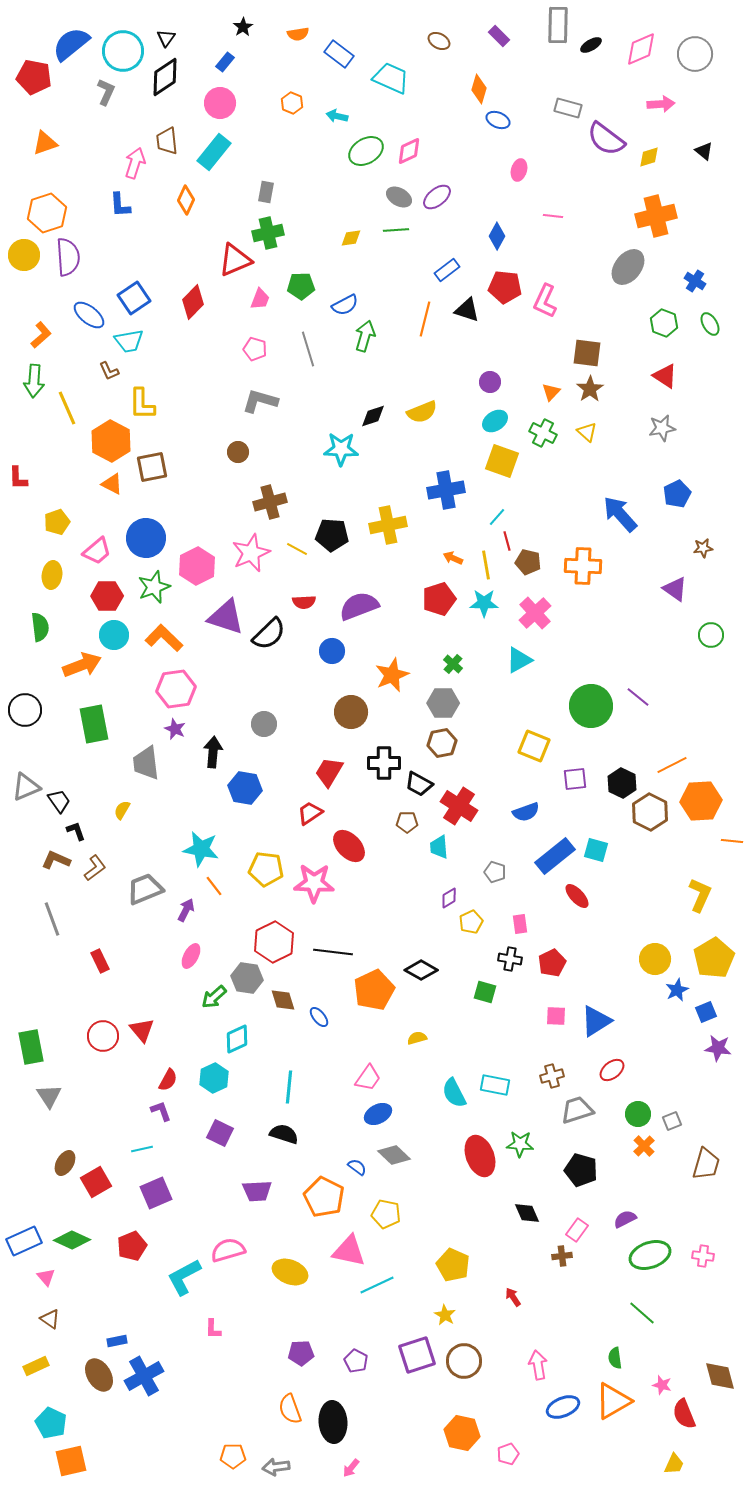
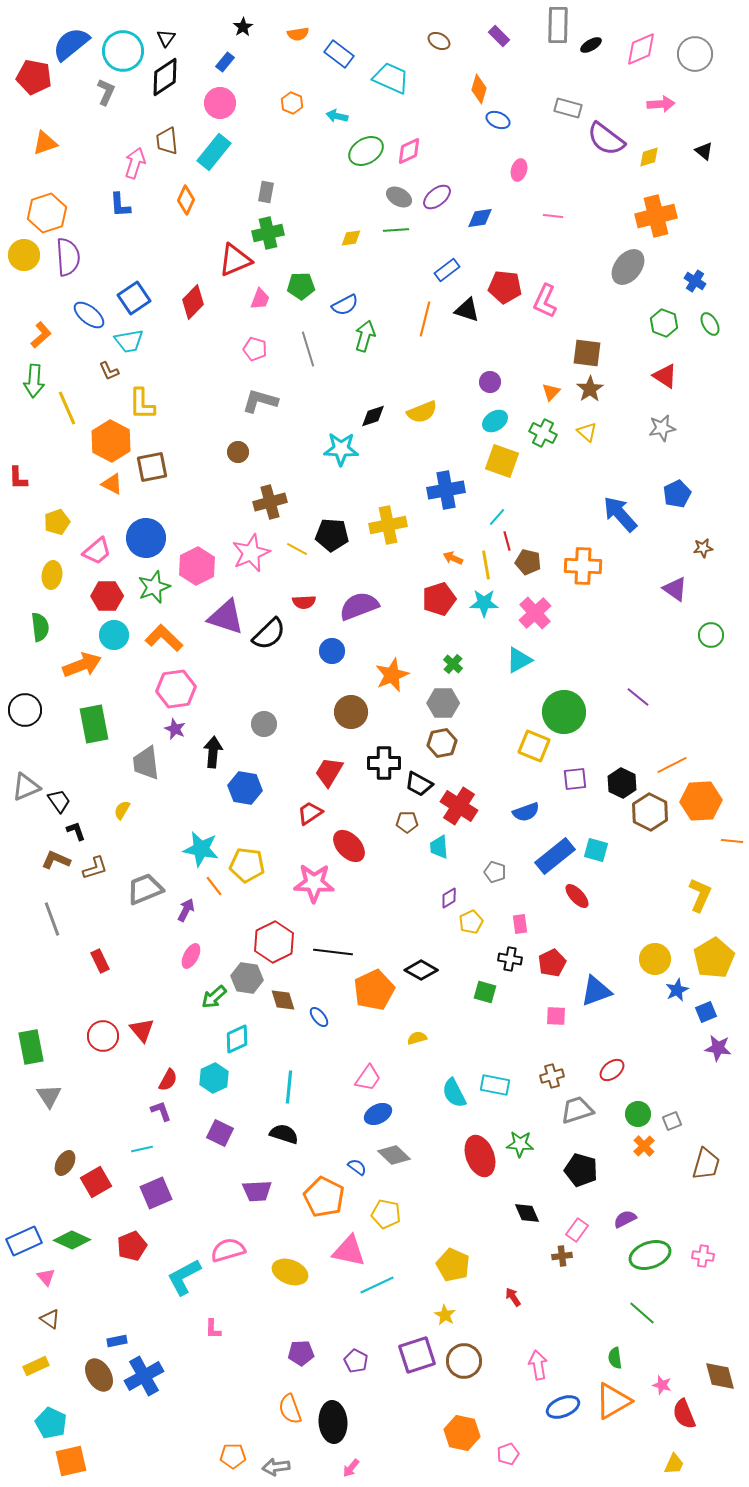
blue diamond at (497, 236): moved 17 px left, 18 px up; rotated 52 degrees clockwise
green circle at (591, 706): moved 27 px left, 6 px down
brown L-shape at (95, 868): rotated 20 degrees clockwise
yellow pentagon at (266, 869): moved 19 px left, 4 px up
blue triangle at (596, 1021): moved 30 px up; rotated 12 degrees clockwise
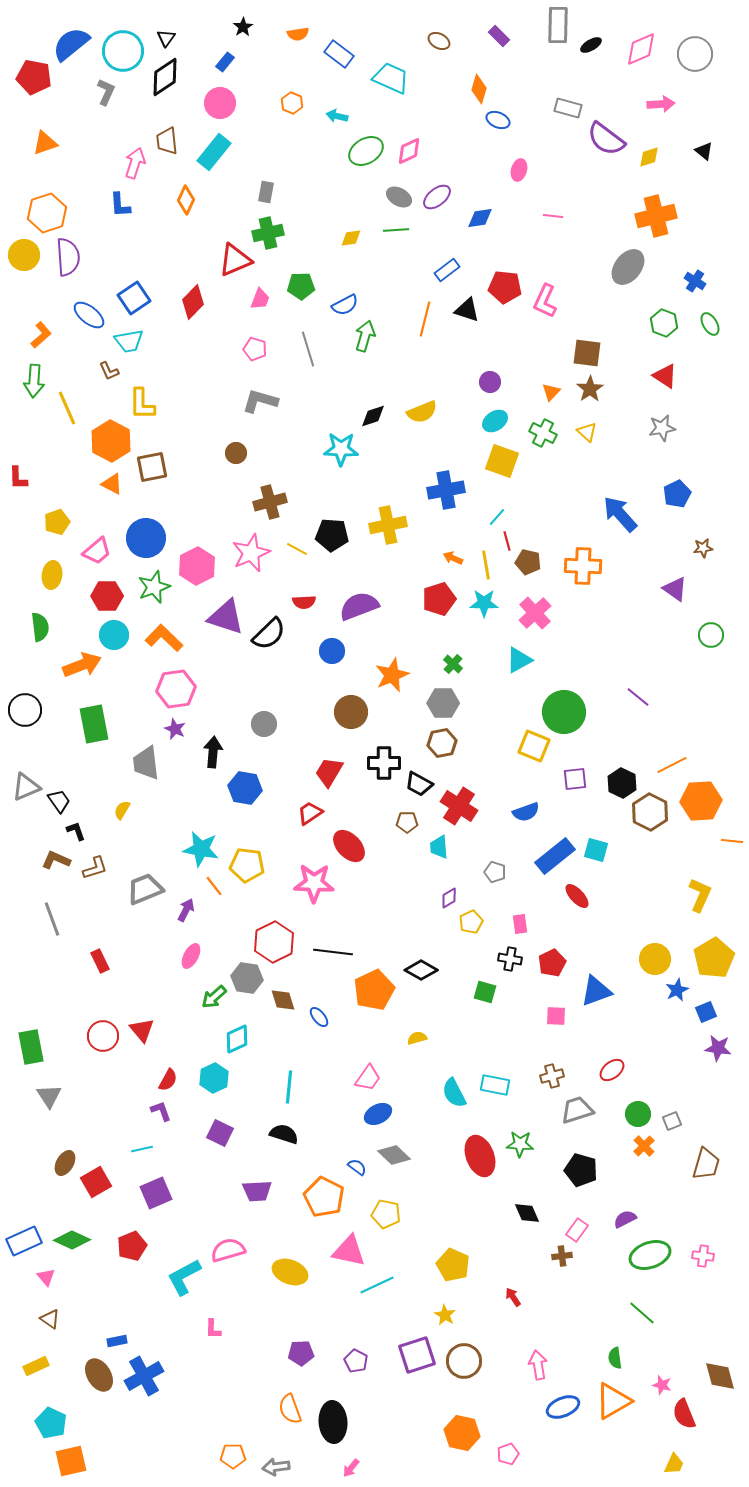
brown circle at (238, 452): moved 2 px left, 1 px down
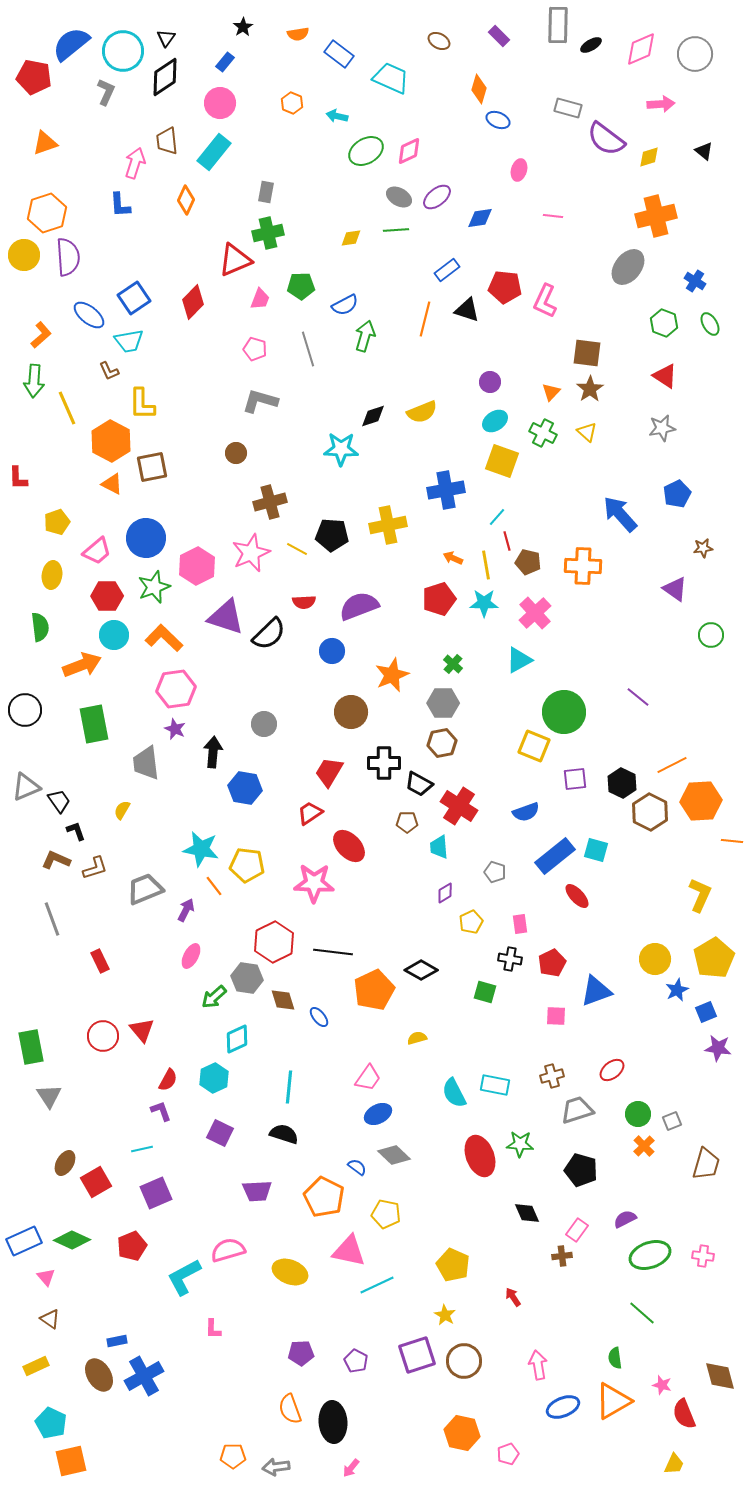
purple diamond at (449, 898): moved 4 px left, 5 px up
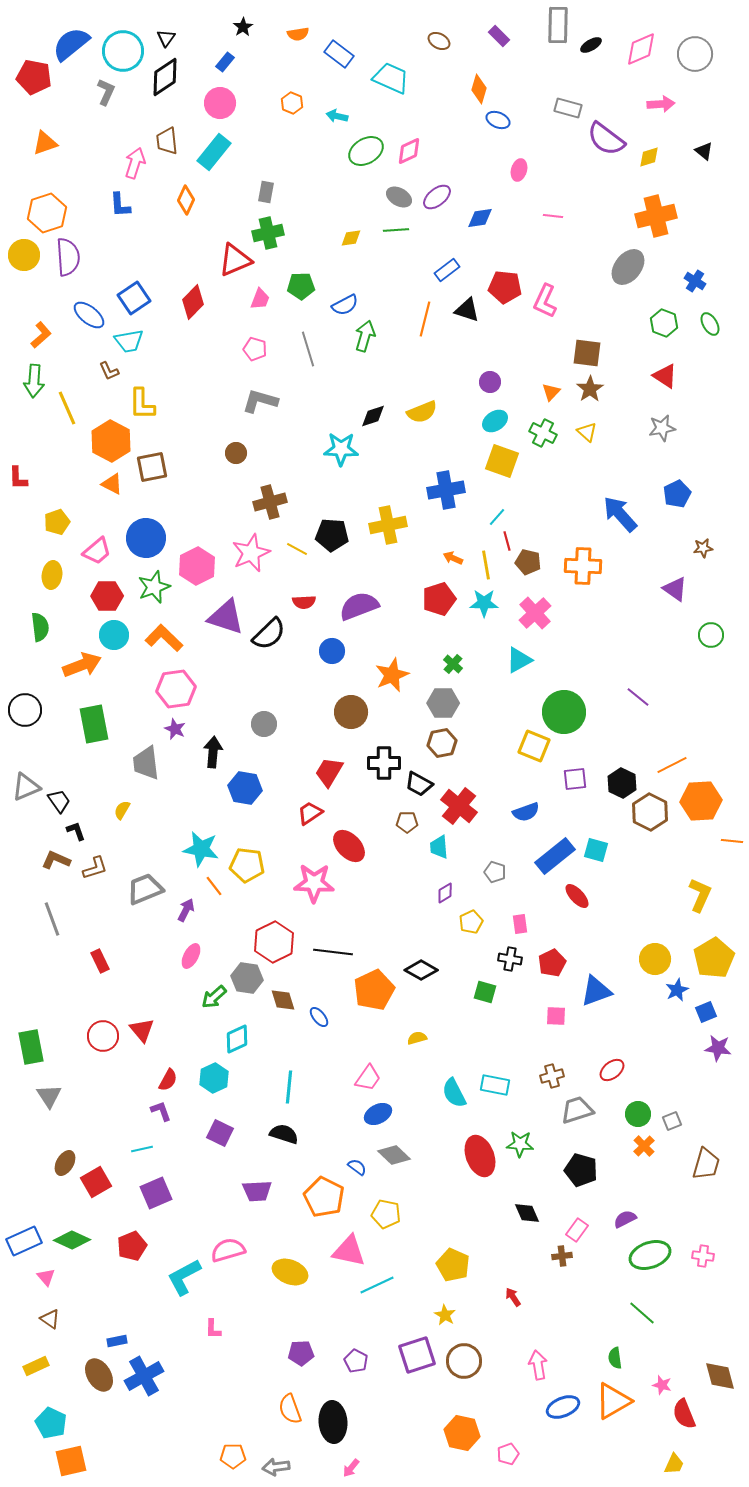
red cross at (459, 806): rotated 6 degrees clockwise
